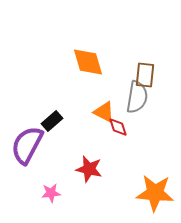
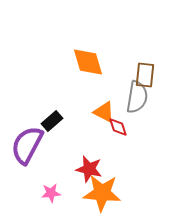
orange star: moved 53 px left
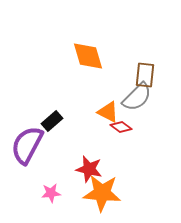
orange diamond: moved 6 px up
gray semicircle: rotated 36 degrees clockwise
orange triangle: moved 4 px right
red diamond: moved 3 px right; rotated 35 degrees counterclockwise
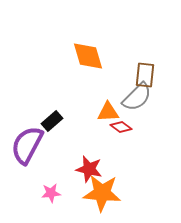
orange triangle: rotated 30 degrees counterclockwise
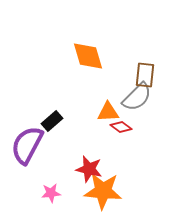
orange star: moved 1 px right, 2 px up
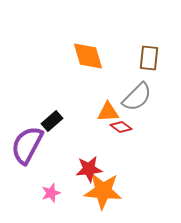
brown rectangle: moved 4 px right, 17 px up
red star: rotated 20 degrees counterclockwise
pink star: rotated 12 degrees counterclockwise
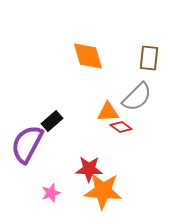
purple semicircle: moved 1 px up
red star: rotated 8 degrees clockwise
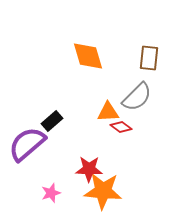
purple semicircle: rotated 21 degrees clockwise
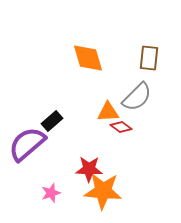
orange diamond: moved 2 px down
